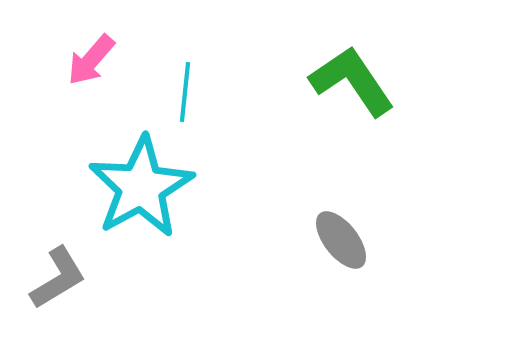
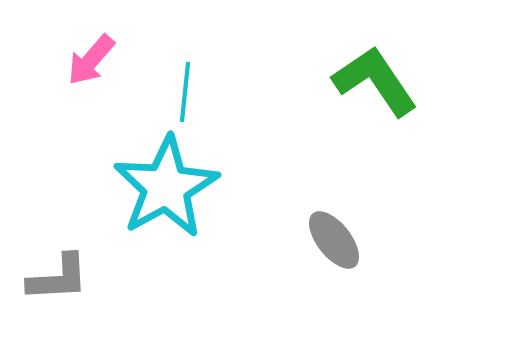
green L-shape: moved 23 px right
cyan star: moved 25 px right
gray ellipse: moved 7 px left
gray L-shape: rotated 28 degrees clockwise
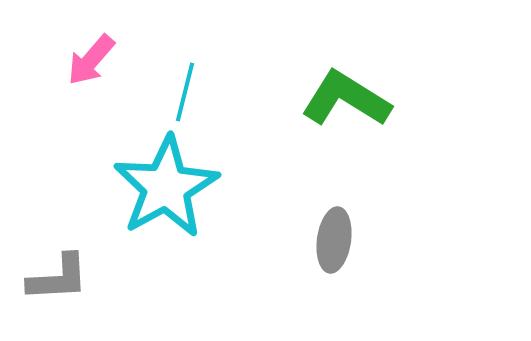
green L-shape: moved 29 px left, 18 px down; rotated 24 degrees counterclockwise
cyan line: rotated 8 degrees clockwise
gray ellipse: rotated 46 degrees clockwise
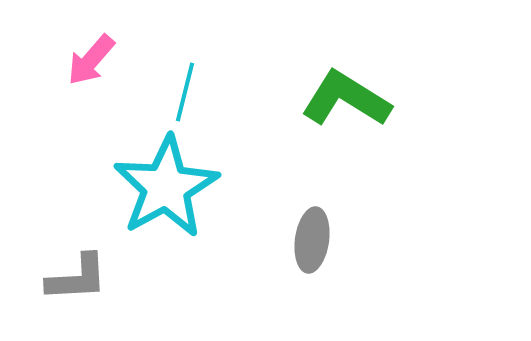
gray ellipse: moved 22 px left
gray L-shape: moved 19 px right
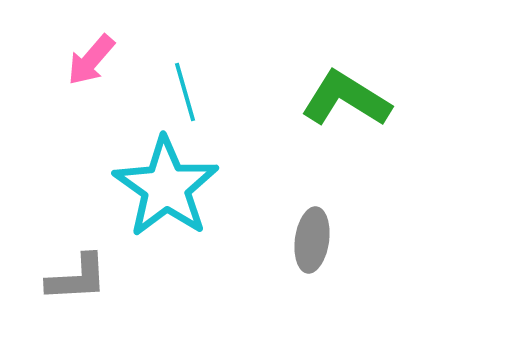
cyan line: rotated 30 degrees counterclockwise
cyan star: rotated 8 degrees counterclockwise
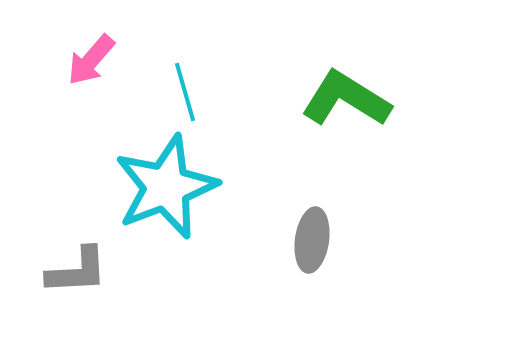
cyan star: rotated 16 degrees clockwise
gray L-shape: moved 7 px up
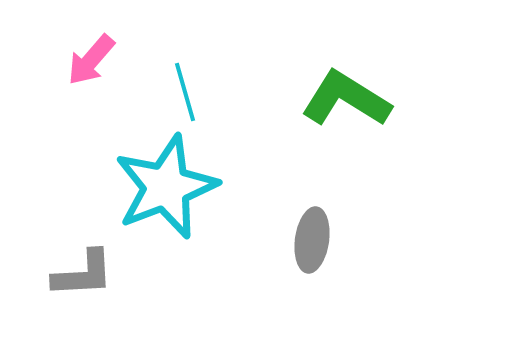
gray L-shape: moved 6 px right, 3 px down
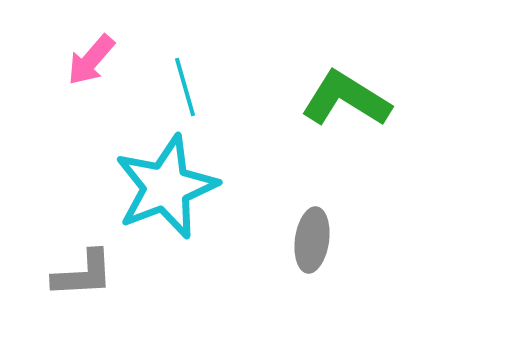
cyan line: moved 5 px up
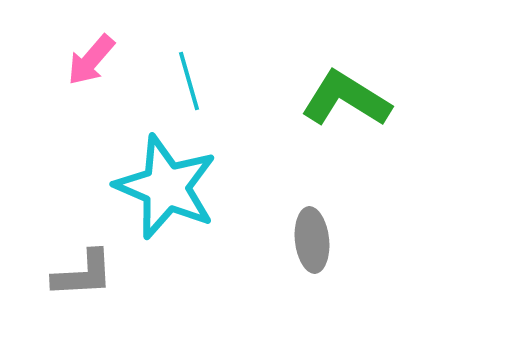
cyan line: moved 4 px right, 6 px up
cyan star: rotated 28 degrees counterclockwise
gray ellipse: rotated 14 degrees counterclockwise
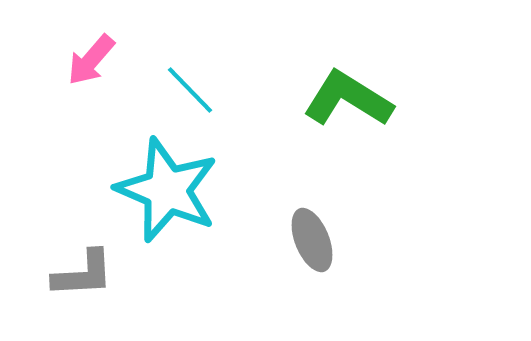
cyan line: moved 1 px right, 9 px down; rotated 28 degrees counterclockwise
green L-shape: moved 2 px right
cyan star: moved 1 px right, 3 px down
gray ellipse: rotated 16 degrees counterclockwise
